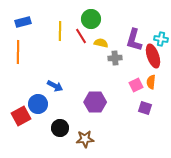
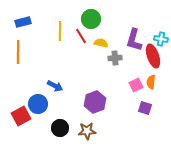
purple hexagon: rotated 20 degrees counterclockwise
brown star: moved 2 px right, 8 px up
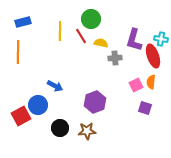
blue circle: moved 1 px down
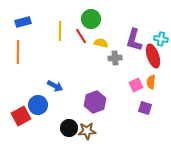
black circle: moved 9 px right
